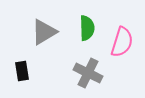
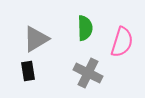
green semicircle: moved 2 px left
gray triangle: moved 8 px left, 7 px down
black rectangle: moved 6 px right
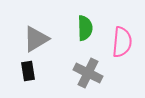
pink semicircle: rotated 12 degrees counterclockwise
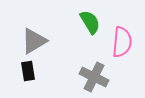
green semicircle: moved 5 px right, 6 px up; rotated 30 degrees counterclockwise
gray triangle: moved 2 px left, 2 px down
gray cross: moved 6 px right, 4 px down
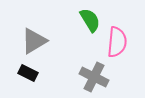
green semicircle: moved 2 px up
pink semicircle: moved 5 px left
black rectangle: moved 2 px down; rotated 54 degrees counterclockwise
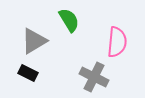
green semicircle: moved 21 px left
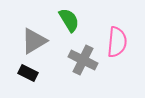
gray cross: moved 11 px left, 17 px up
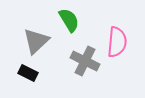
gray triangle: moved 2 px right; rotated 12 degrees counterclockwise
gray cross: moved 2 px right, 1 px down
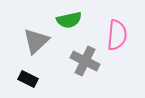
green semicircle: rotated 110 degrees clockwise
pink semicircle: moved 7 px up
black rectangle: moved 6 px down
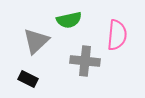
gray cross: rotated 20 degrees counterclockwise
